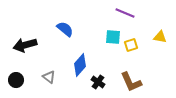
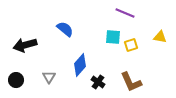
gray triangle: rotated 24 degrees clockwise
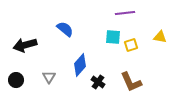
purple line: rotated 30 degrees counterclockwise
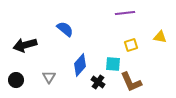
cyan square: moved 27 px down
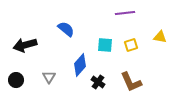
blue semicircle: moved 1 px right
cyan square: moved 8 px left, 19 px up
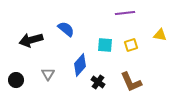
yellow triangle: moved 2 px up
black arrow: moved 6 px right, 5 px up
gray triangle: moved 1 px left, 3 px up
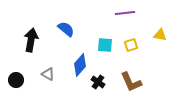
black arrow: rotated 115 degrees clockwise
gray triangle: rotated 32 degrees counterclockwise
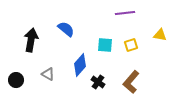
brown L-shape: rotated 65 degrees clockwise
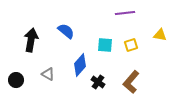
blue semicircle: moved 2 px down
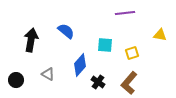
yellow square: moved 1 px right, 8 px down
brown L-shape: moved 2 px left, 1 px down
